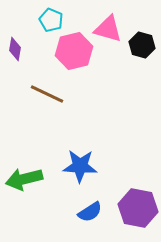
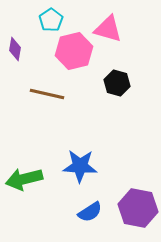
cyan pentagon: rotated 15 degrees clockwise
black hexagon: moved 25 px left, 38 px down
brown line: rotated 12 degrees counterclockwise
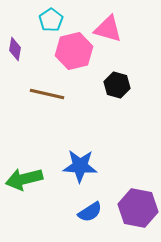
black hexagon: moved 2 px down
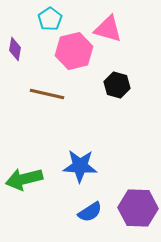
cyan pentagon: moved 1 px left, 1 px up
purple hexagon: rotated 9 degrees counterclockwise
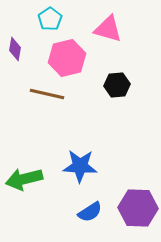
pink hexagon: moved 7 px left, 7 px down
black hexagon: rotated 20 degrees counterclockwise
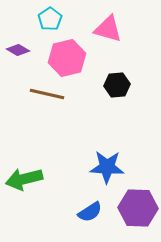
purple diamond: moved 3 px right, 1 px down; rotated 70 degrees counterclockwise
blue star: moved 27 px right, 1 px down
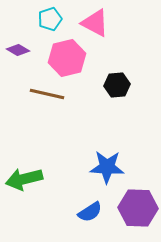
cyan pentagon: rotated 15 degrees clockwise
pink triangle: moved 13 px left, 6 px up; rotated 12 degrees clockwise
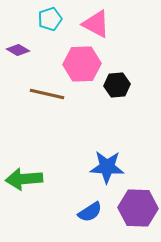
pink triangle: moved 1 px right, 1 px down
pink hexagon: moved 15 px right, 6 px down; rotated 12 degrees clockwise
green arrow: rotated 9 degrees clockwise
